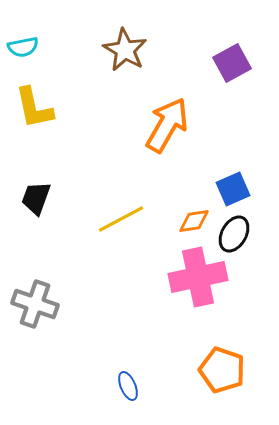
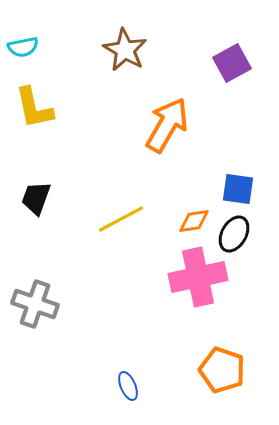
blue square: moved 5 px right; rotated 32 degrees clockwise
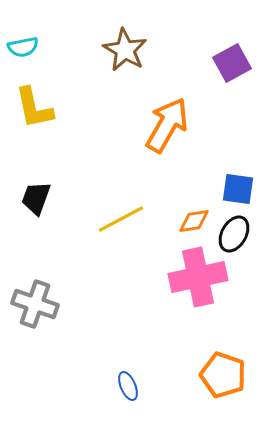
orange pentagon: moved 1 px right, 5 px down
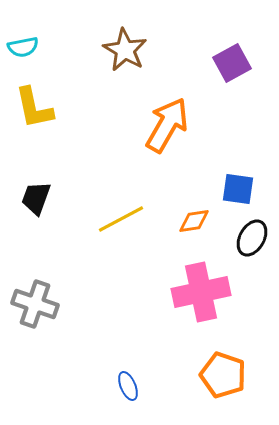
black ellipse: moved 18 px right, 4 px down
pink cross: moved 3 px right, 15 px down
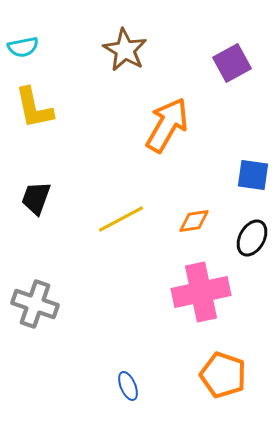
blue square: moved 15 px right, 14 px up
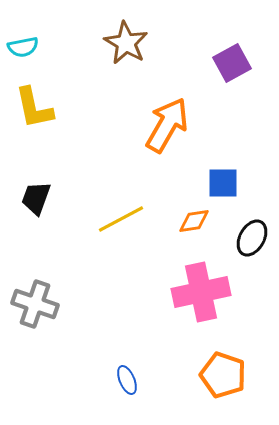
brown star: moved 1 px right, 7 px up
blue square: moved 30 px left, 8 px down; rotated 8 degrees counterclockwise
blue ellipse: moved 1 px left, 6 px up
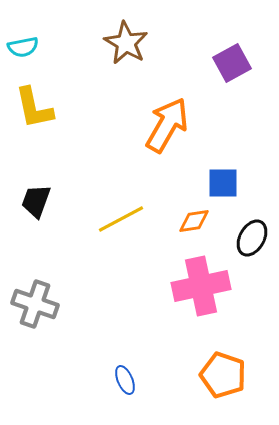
black trapezoid: moved 3 px down
pink cross: moved 6 px up
blue ellipse: moved 2 px left
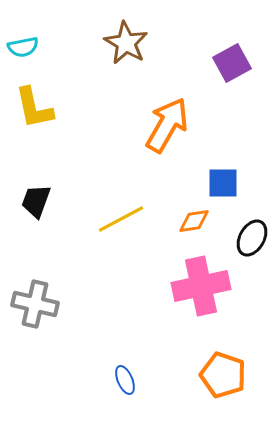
gray cross: rotated 6 degrees counterclockwise
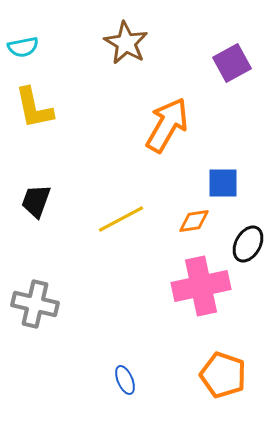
black ellipse: moved 4 px left, 6 px down
